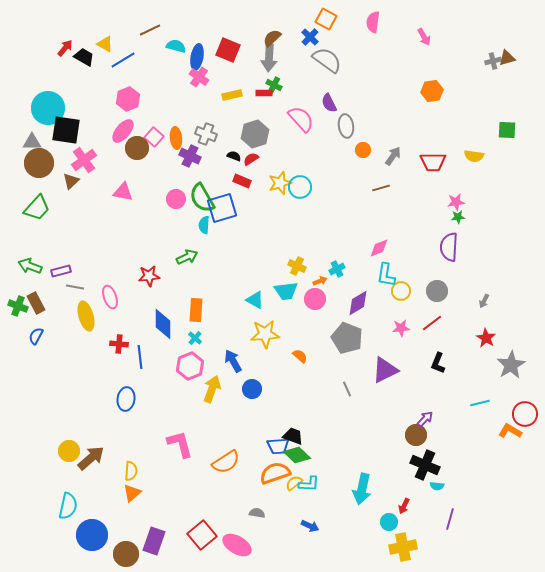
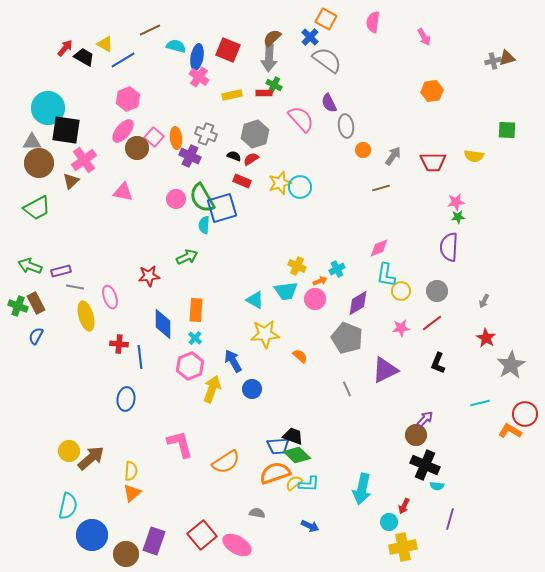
green trapezoid at (37, 208): rotated 20 degrees clockwise
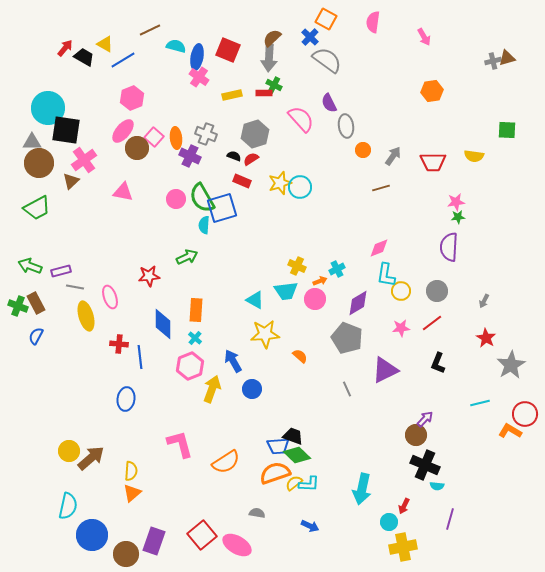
pink hexagon at (128, 99): moved 4 px right, 1 px up
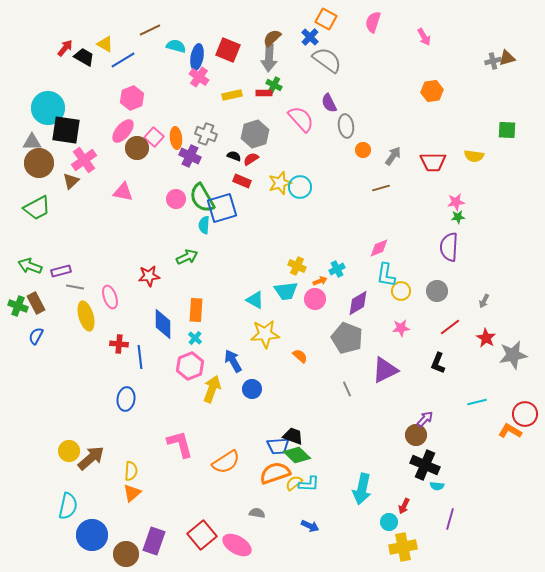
pink semicircle at (373, 22): rotated 10 degrees clockwise
red line at (432, 323): moved 18 px right, 4 px down
gray star at (511, 365): moved 2 px right, 10 px up; rotated 20 degrees clockwise
cyan line at (480, 403): moved 3 px left, 1 px up
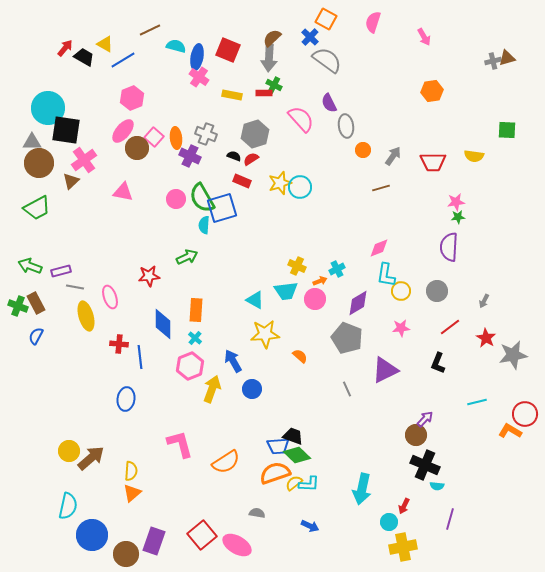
yellow rectangle at (232, 95): rotated 24 degrees clockwise
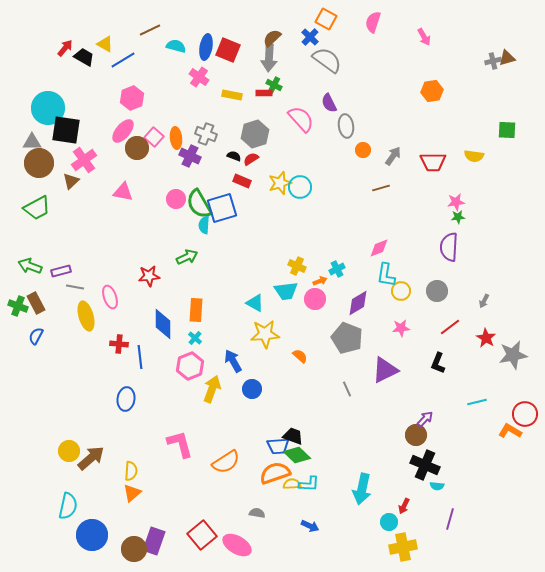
blue ellipse at (197, 57): moved 9 px right, 10 px up
green semicircle at (202, 198): moved 3 px left, 6 px down
cyan triangle at (255, 300): moved 3 px down
yellow semicircle at (294, 483): moved 2 px left, 1 px down; rotated 36 degrees clockwise
brown circle at (126, 554): moved 8 px right, 5 px up
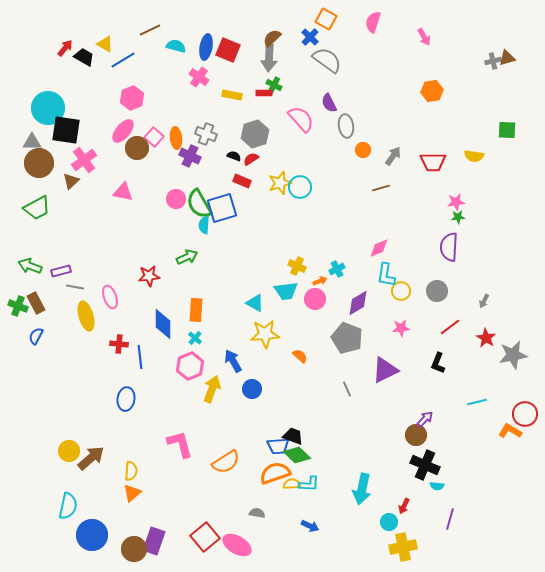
red square at (202, 535): moved 3 px right, 2 px down
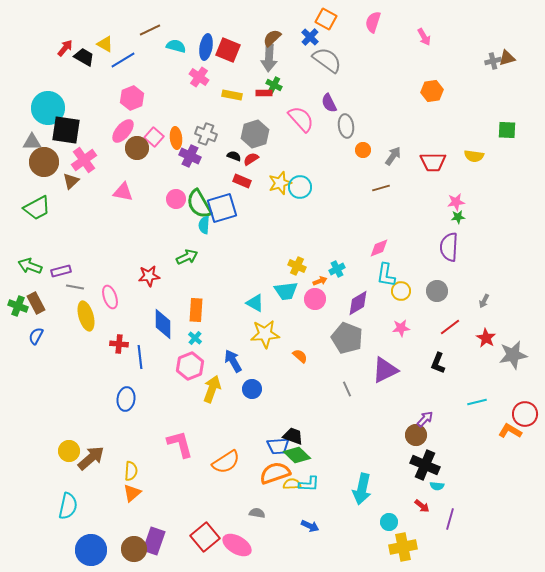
brown circle at (39, 163): moved 5 px right, 1 px up
red arrow at (404, 506): moved 18 px right; rotated 77 degrees counterclockwise
blue circle at (92, 535): moved 1 px left, 15 px down
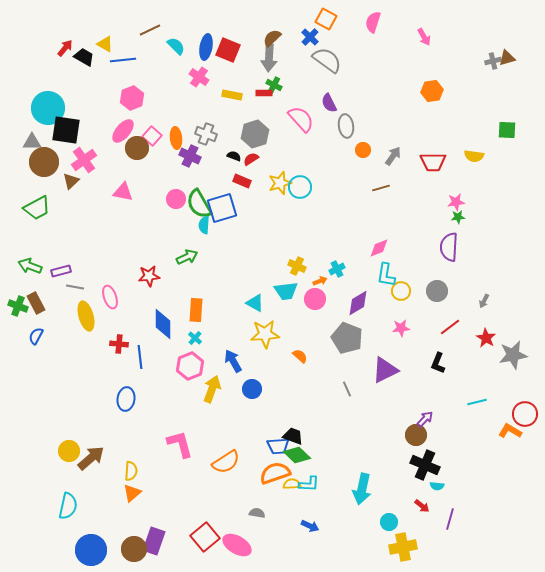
cyan semicircle at (176, 46): rotated 30 degrees clockwise
blue line at (123, 60): rotated 25 degrees clockwise
pink square at (154, 137): moved 2 px left, 1 px up
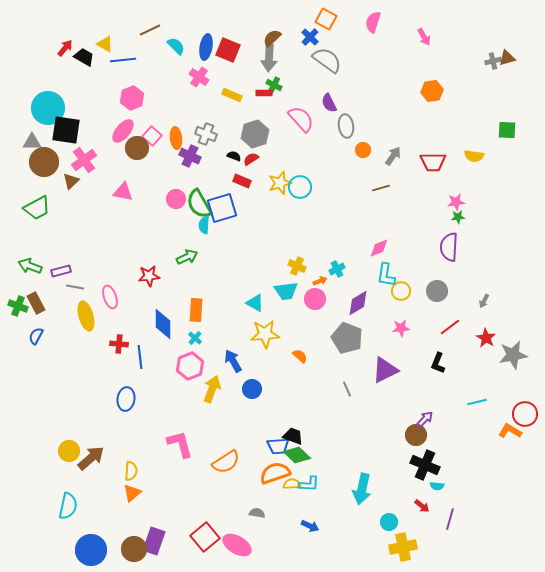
yellow rectangle at (232, 95): rotated 12 degrees clockwise
